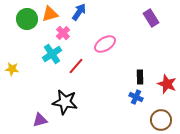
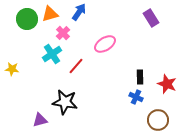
brown circle: moved 3 px left
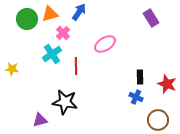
red line: rotated 42 degrees counterclockwise
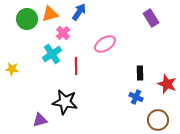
black rectangle: moved 4 px up
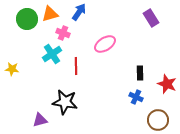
pink cross: rotated 24 degrees counterclockwise
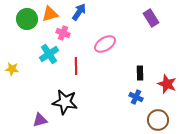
cyan cross: moved 3 px left
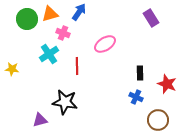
red line: moved 1 px right
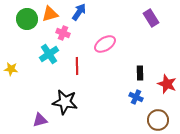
yellow star: moved 1 px left
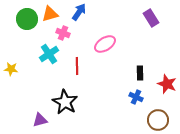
black star: rotated 20 degrees clockwise
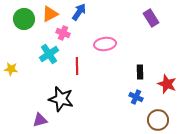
orange triangle: rotated 12 degrees counterclockwise
green circle: moved 3 px left
pink ellipse: rotated 25 degrees clockwise
black rectangle: moved 1 px up
black star: moved 4 px left, 3 px up; rotated 15 degrees counterclockwise
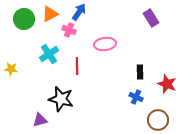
pink cross: moved 6 px right, 3 px up
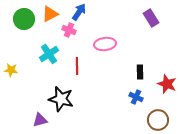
yellow star: moved 1 px down
